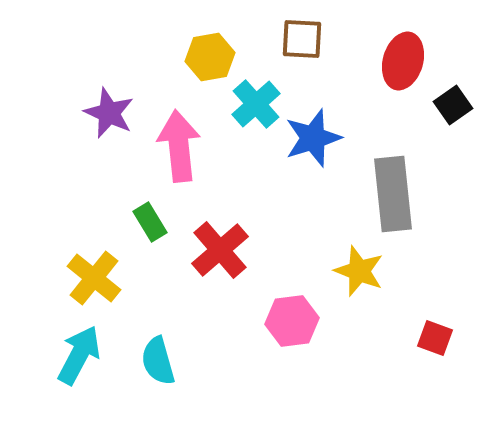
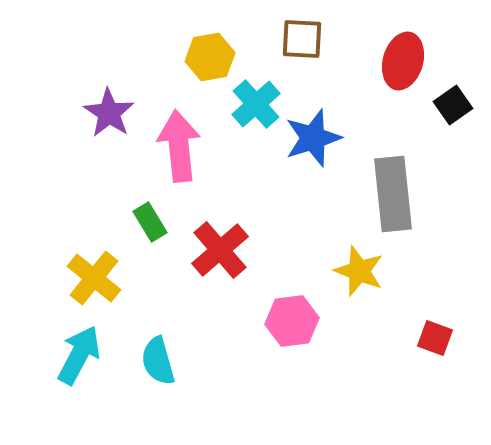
purple star: rotated 9 degrees clockwise
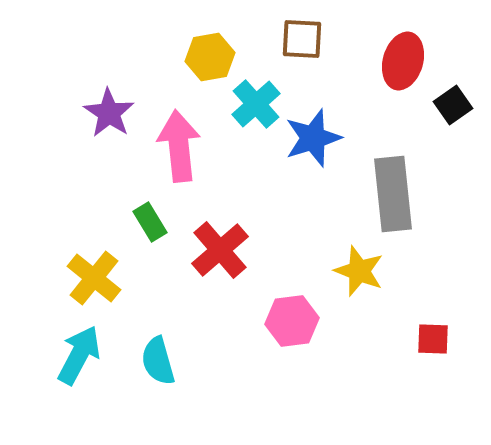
red square: moved 2 px left, 1 px down; rotated 18 degrees counterclockwise
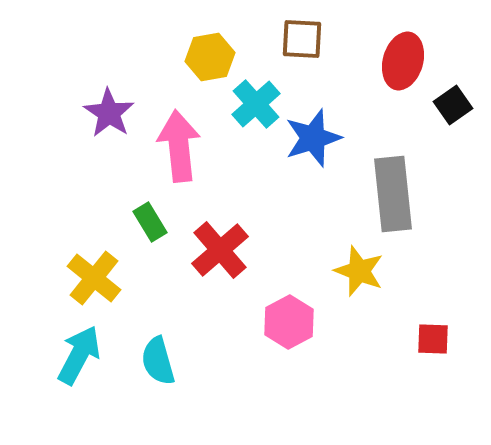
pink hexagon: moved 3 px left, 1 px down; rotated 21 degrees counterclockwise
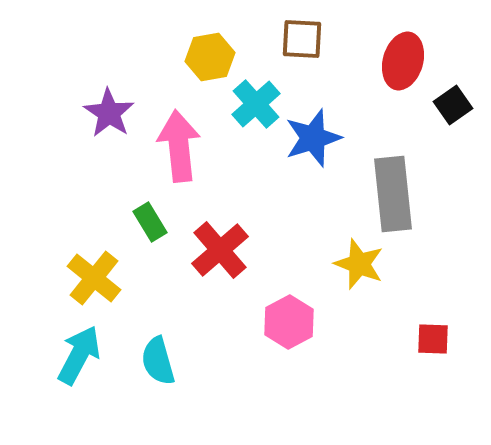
yellow star: moved 7 px up
